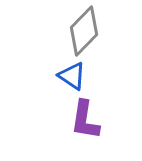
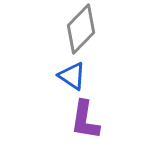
gray diamond: moved 3 px left, 2 px up
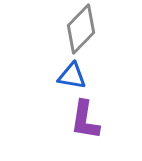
blue triangle: rotated 24 degrees counterclockwise
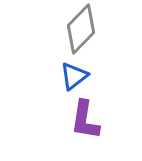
blue triangle: moved 2 px right; rotated 48 degrees counterclockwise
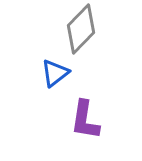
blue triangle: moved 19 px left, 3 px up
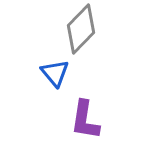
blue triangle: rotated 32 degrees counterclockwise
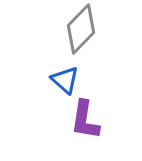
blue triangle: moved 10 px right, 7 px down; rotated 8 degrees counterclockwise
